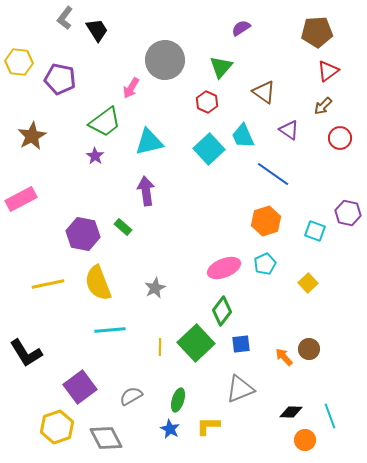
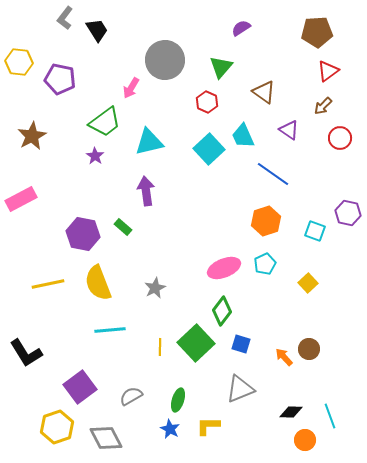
blue square at (241, 344): rotated 24 degrees clockwise
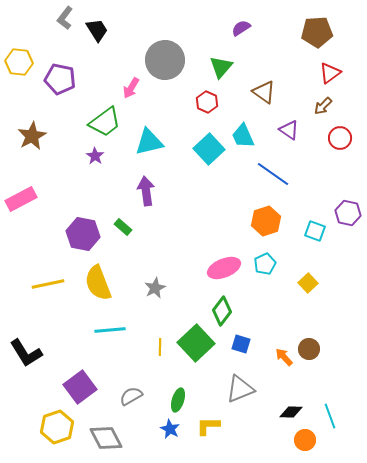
red triangle at (328, 71): moved 2 px right, 2 px down
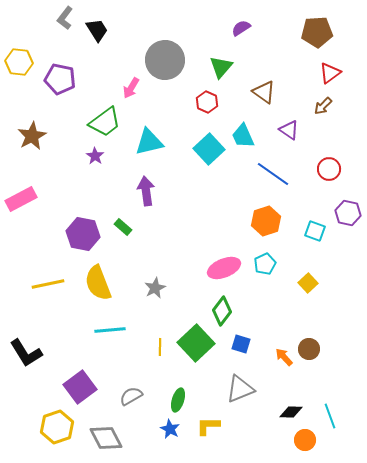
red circle at (340, 138): moved 11 px left, 31 px down
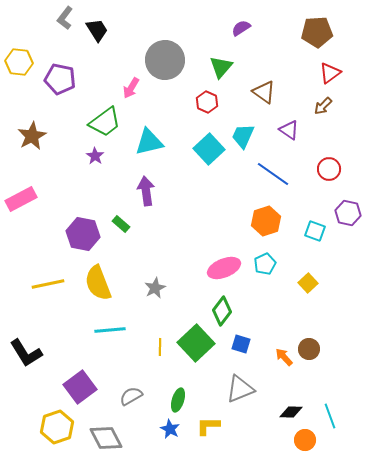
cyan trapezoid at (243, 136): rotated 48 degrees clockwise
green rectangle at (123, 227): moved 2 px left, 3 px up
